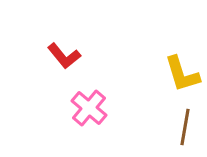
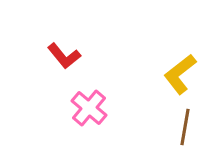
yellow L-shape: moved 2 px left; rotated 69 degrees clockwise
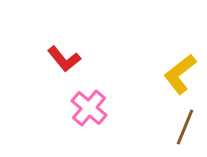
red L-shape: moved 3 px down
brown line: rotated 12 degrees clockwise
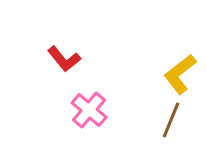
pink cross: moved 2 px down
brown line: moved 14 px left, 7 px up
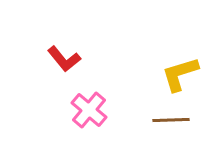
yellow L-shape: rotated 21 degrees clockwise
brown line: rotated 66 degrees clockwise
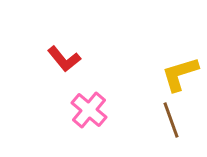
brown line: rotated 72 degrees clockwise
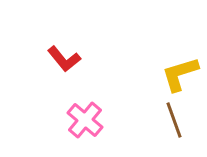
pink cross: moved 4 px left, 10 px down
brown line: moved 3 px right
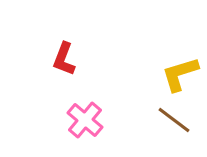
red L-shape: rotated 60 degrees clockwise
brown line: rotated 33 degrees counterclockwise
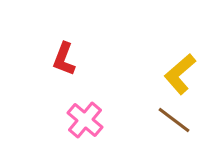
yellow L-shape: rotated 24 degrees counterclockwise
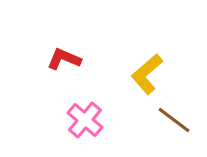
red L-shape: rotated 92 degrees clockwise
yellow L-shape: moved 33 px left
